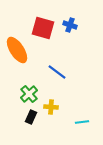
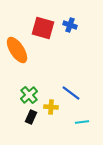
blue line: moved 14 px right, 21 px down
green cross: moved 1 px down
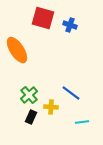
red square: moved 10 px up
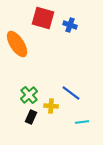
orange ellipse: moved 6 px up
yellow cross: moved 1 px up
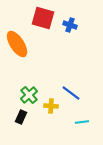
black rectangle: moved 10 px left
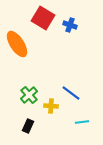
red square: rotated 15 degrees clockwise
black rectangle: moved 7 px right, 9 px down
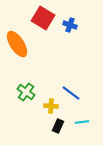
green cross: moved 3 px left, 3 px up; rotated 12 degrees counterclockwise
black rectangle: moved 30 px right
